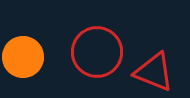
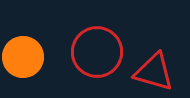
red triangle: rotated 6 degrees counterclockwise
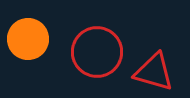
orange circle: moved 5 px right, 18 px up
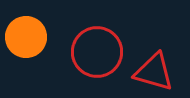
orange circle: moved 2 px left, 2 px up
